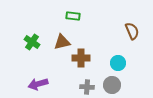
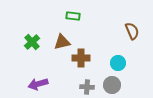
green cross: rotated 14 degrees clockwise
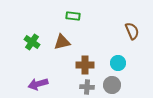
green cross: rotated 14 degrees counterclockwise
brown cross: moved 4 px right, 7 px down
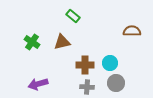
green rectangle: rotated 32 degrees clockwise
brown semicircle: rotated 66 degrees counterclockwise
cyan circle: moved 8 px left
gray circle: moved 4 px right, 2 px up
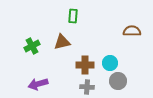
green rectangle: rotated 56 degrees clockwise
green cross: moved 4 px down; rotated 28 degrees clockwise
gray circle: moved 2 px right, 2 px up
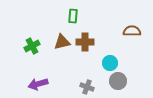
brown cross: moved 23 px up
gray cross: rotated 16 degrees clockwise
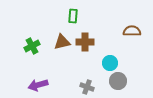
purple arrow: moved 1 px down
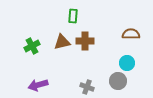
brown semicircle: moved 1 px left, 3 px down
brown cross: moved 1 px up
cyan circle: moved 17 px right
